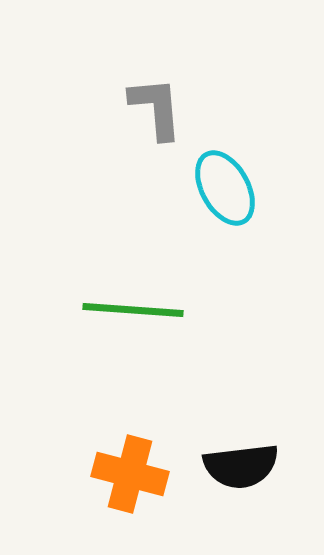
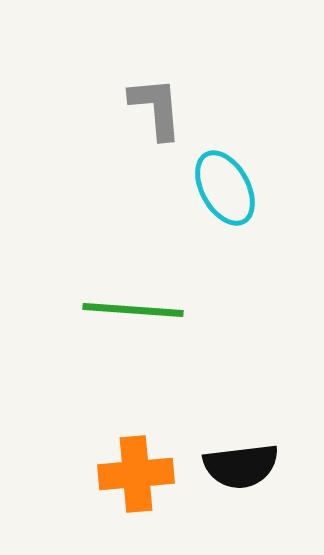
orange cross: moved 6 px right; rotated 20 degrees counterclockwise
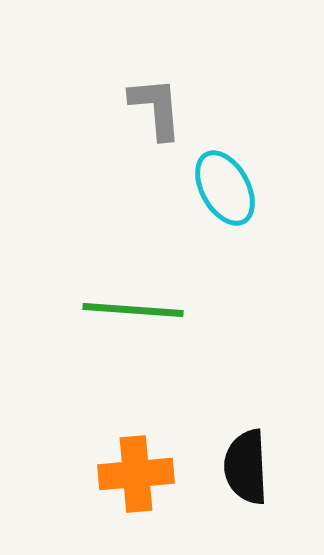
black semicircle: moved 5 px right, 1 px down; rotated 94 degrees clockwise
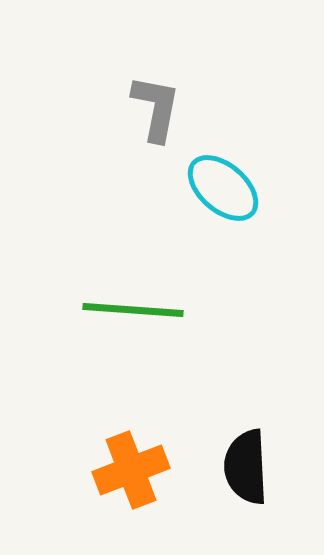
gray L-shape: rotated 16 degrees clockwise
cyan ellipse: moved 2 px left; rotated 20 degrees counterclockwise
orange cross: moved 5 px left, 4 px up; rotated 16 degrees counterclockwise
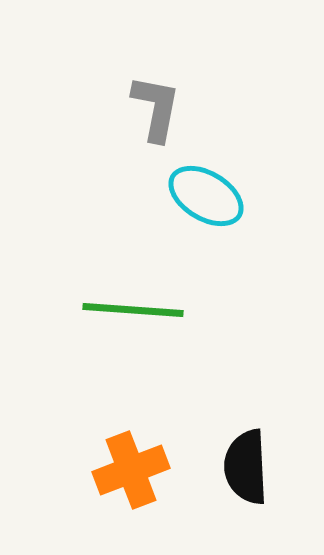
cyan ellipse: moved 17 px left, 8 px down; rotated 10 degrees counterclockwise
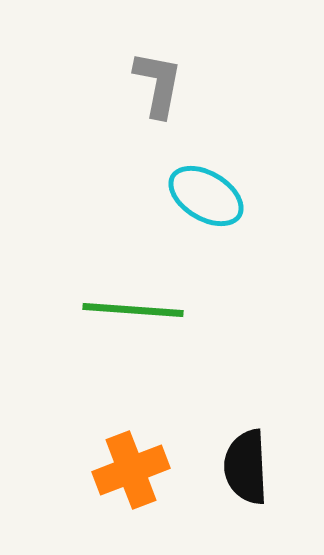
gray L-shape: moved 2 px right, 24 px up
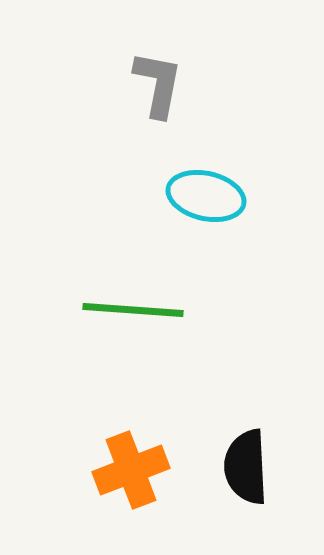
cyan ellipse: rotated 18 degrees counterclockwise
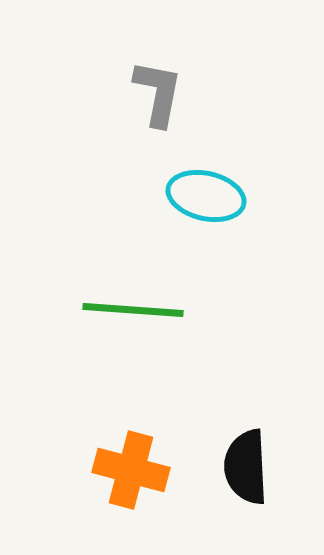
gray L-shape: moved 9 px down
orange cross: rotated 36 degrees clockwise
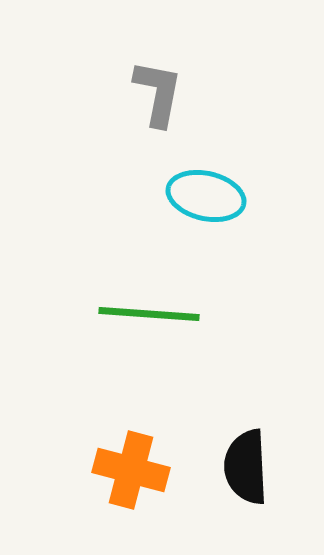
green line: moved 16 px right, 4 px down
